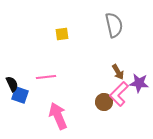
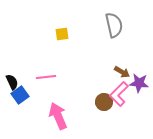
brown arrow: moved 4 px right; rotated 28 degrees counterclockwise
black semicircle: moved 2 px up
blue square: rotated 36 degrees clockwise
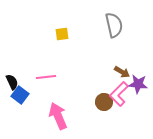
purple star: moved 1 px left, 1 px down
blue square: rotated 18 degrees counterclockwise
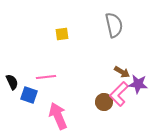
blue square: moved 9 px right; rotated 18 degrees counterclockwise
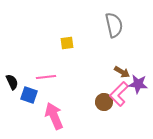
yellow square: moved 5 px right, 9 px down
pink arrow: moved 4 px left
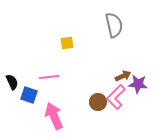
brown arrow: moved 1 px right, 4 px down; rotated 56 degrees counterclockwise
pink line: moved 3 px right
pink L-shape: moved 3 px left, 3 px down
brown circle: moved 6 px left
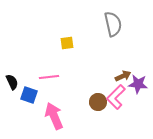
gray semicircle: moved 1 px left, 1 px up
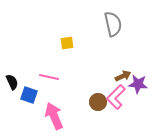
pink line: rotated 18 degrees clockwise
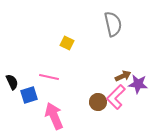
yellow square: rotated 32 degrees clockwise
blue square: rotated 36 degrees counterclockwise
